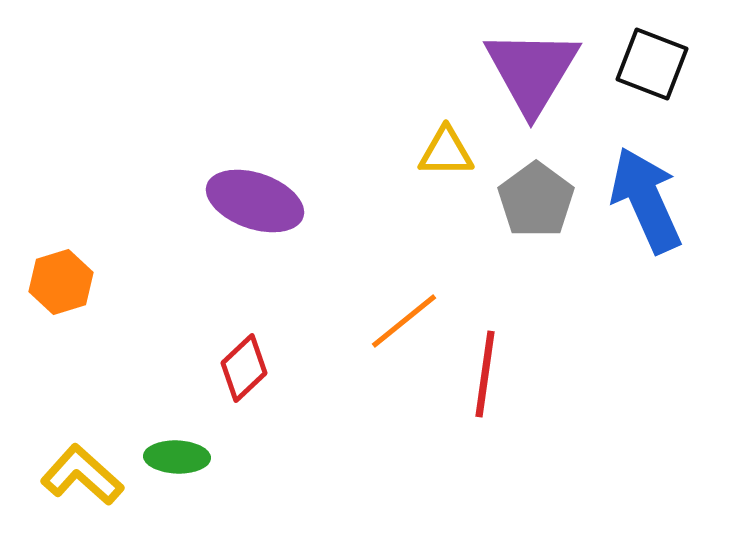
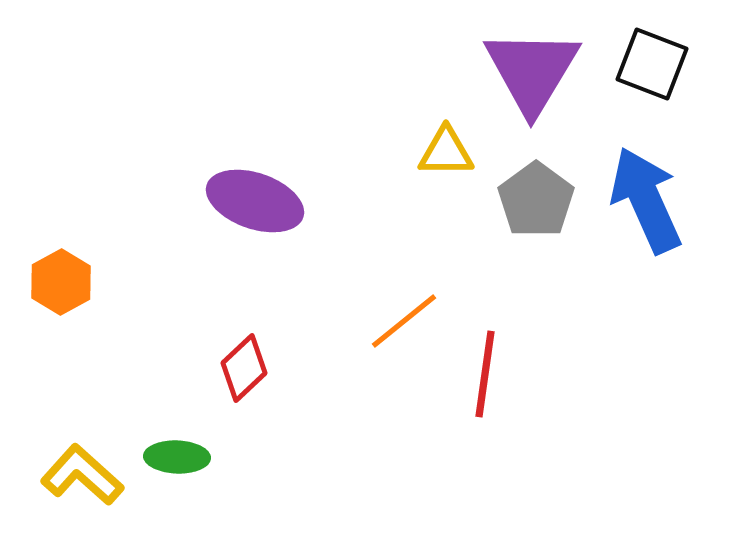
orange hexagon: rotated 12 degrees counterclockwise
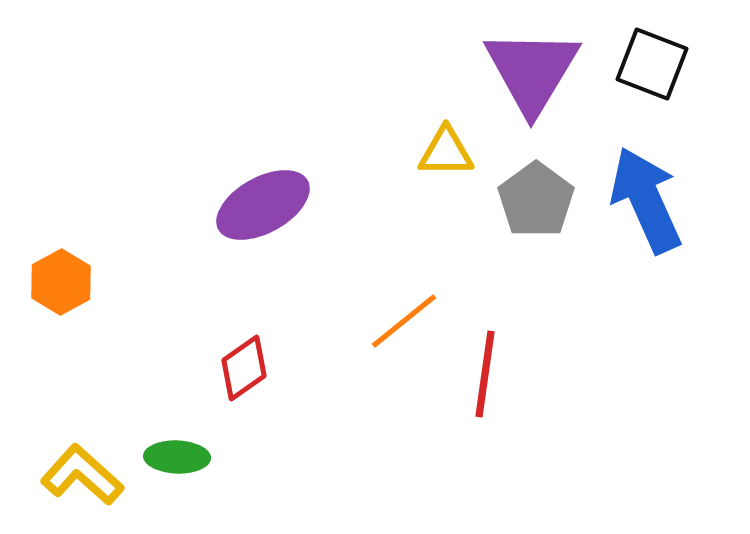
purple ellipse: moved 8 px right, 4 px down; rotated 48 degrees counterclockwise
red diamond: rotated 8 degrees clockwise
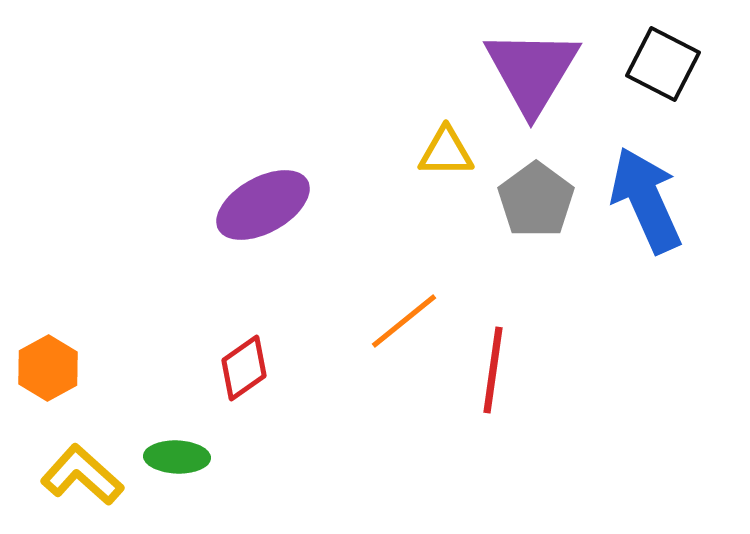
black square: moved 11 px right; rotated 6 degrees clockwise
orange hexagon: moved 13 px left, 86 px down
red line: moved 8 px right, 4 px up
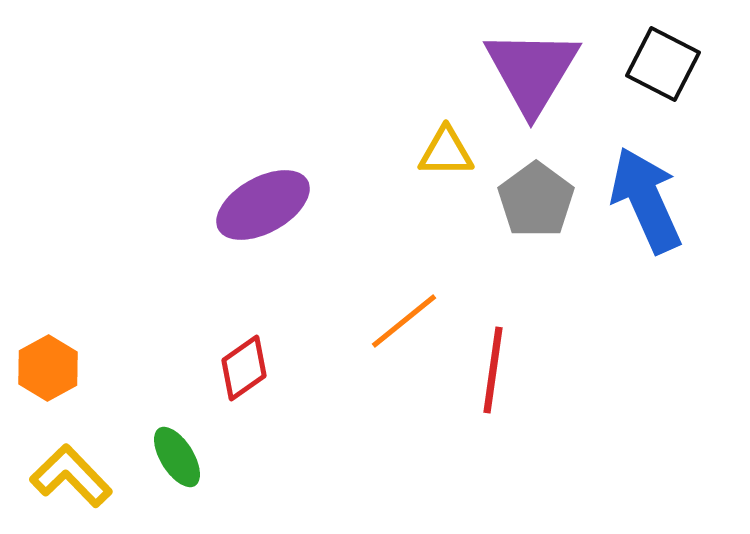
green ellipse: rotated 56 degrees clockwise
yellow L-shape: moved 11 px left, 1 px down; rotated 4 degrees clockwise
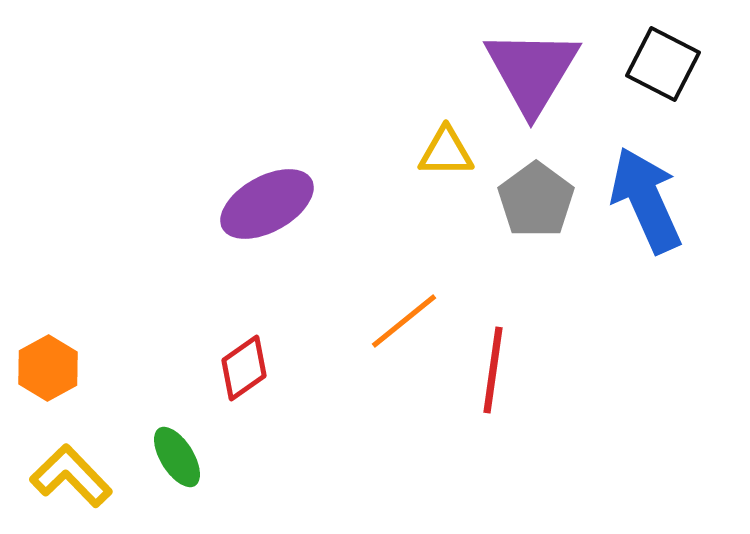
purple ellipse: moved 4 px right, 1 px up
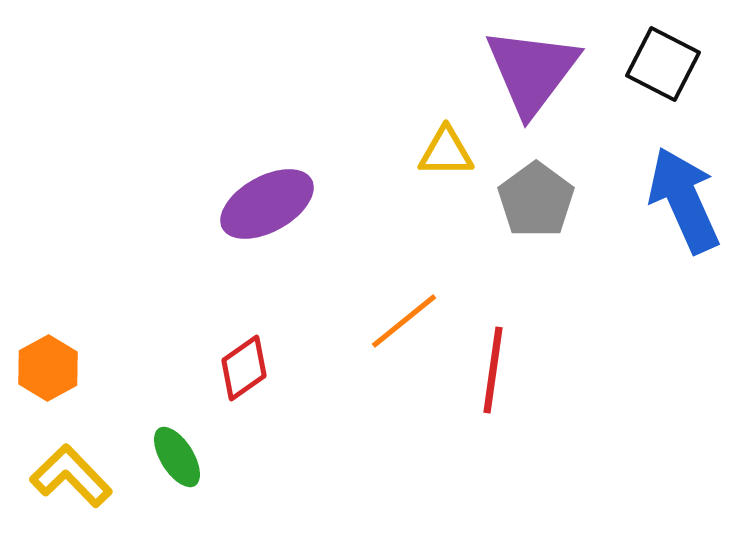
purple triangle: rotated 6 degrees clockwise
blue arrow: moved 38 px right
